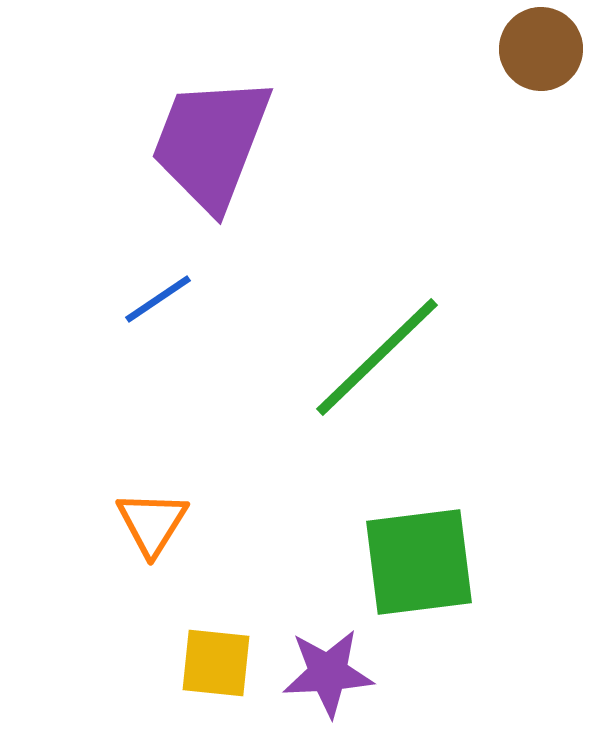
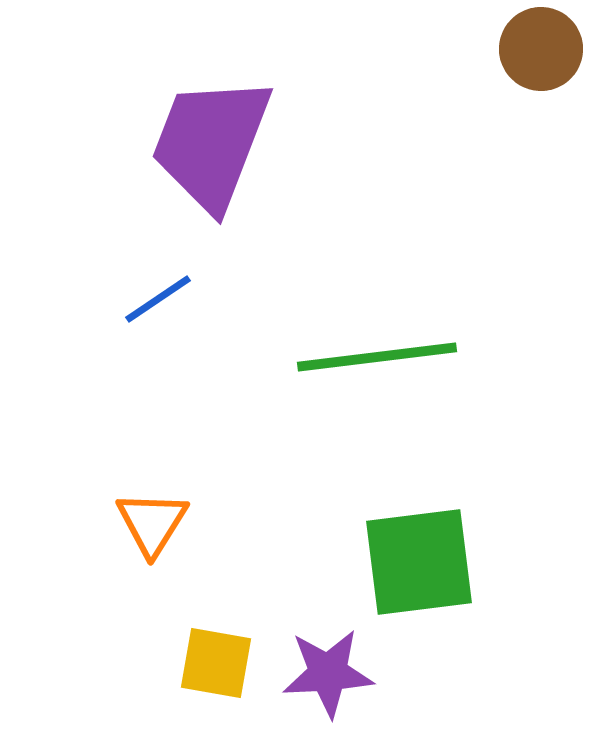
green line: rotated 37 degrees clockwise
yellow square: rotated 4 degrees clockwise
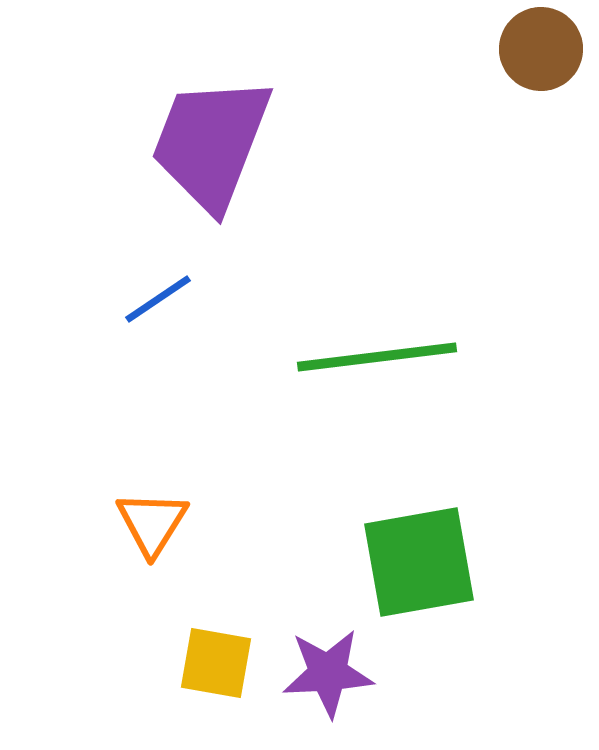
green square: rotated 3 degrees counterclockwise
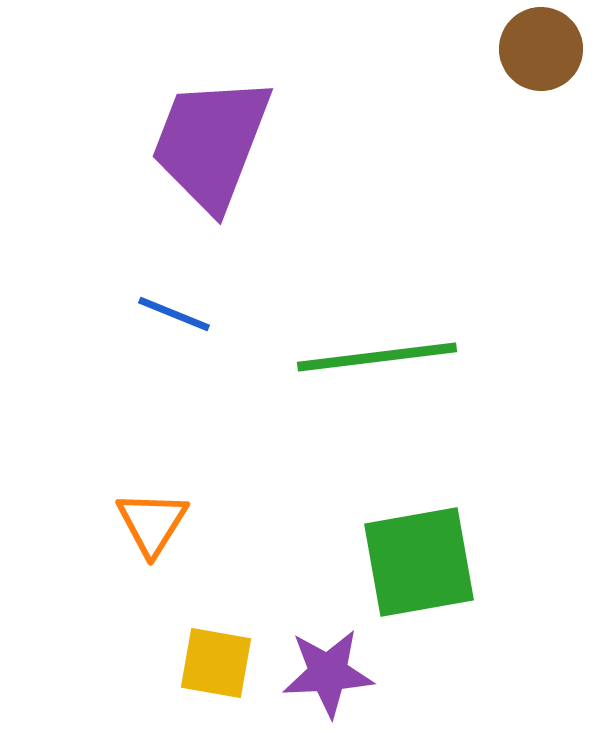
blue line: moved 16 px right, 15 px down; rotated 56 degrees clockwise
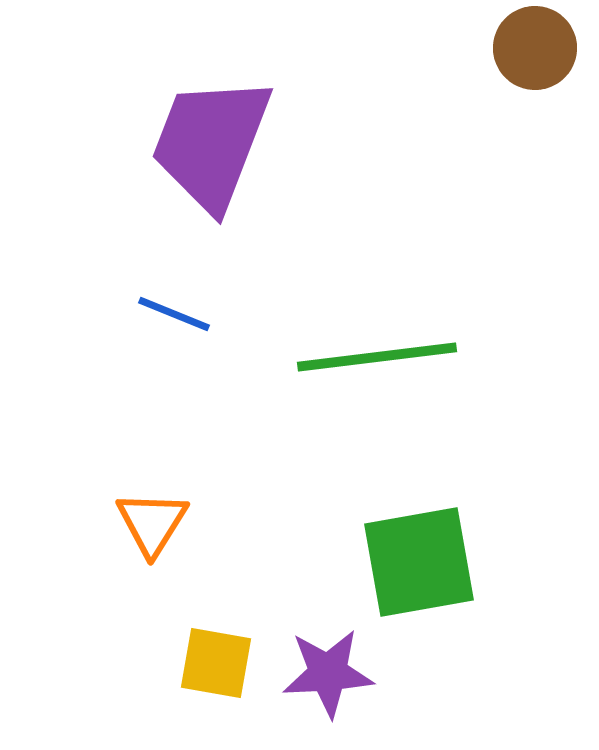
brown circle: moved 6 px left, 1 px up
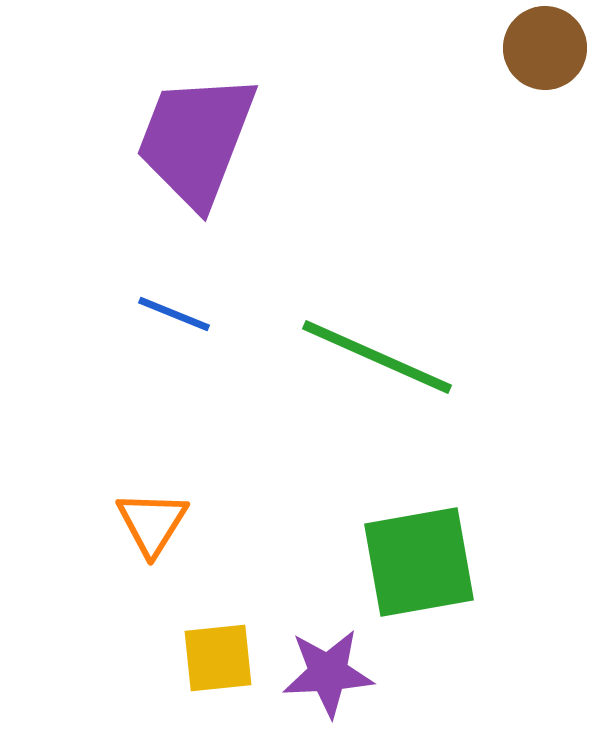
brown circle: moved 10 px right
purple trapezoid: moved 15 px left, 3 px up
green line: rotated 31 degrees clockwise
yellow square: moved 2 px right, 5 px up; rotated 16 degrees counterclockwise
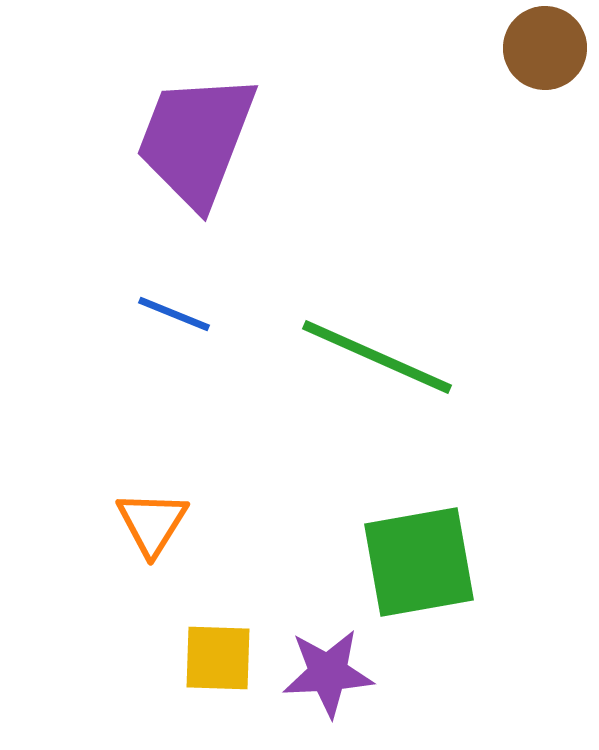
yellow square: rotated 8 degrees clockwise
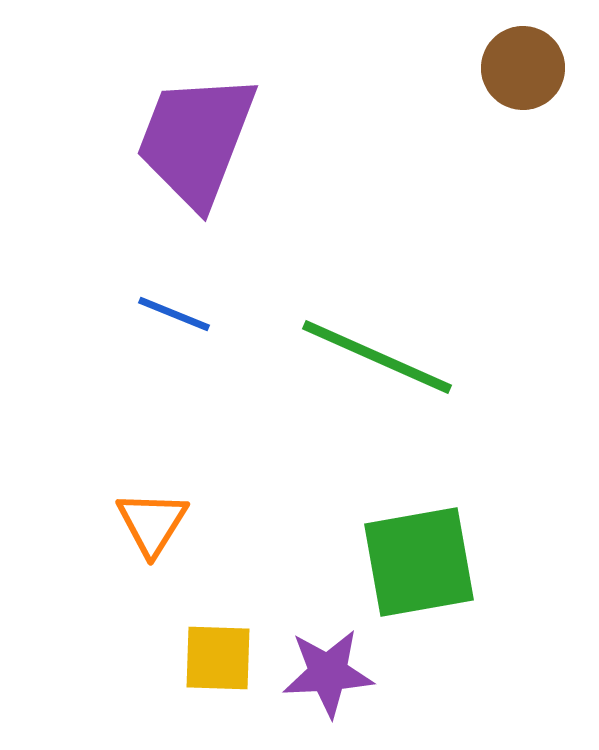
brown circle: moved 22 px left, 20 px down
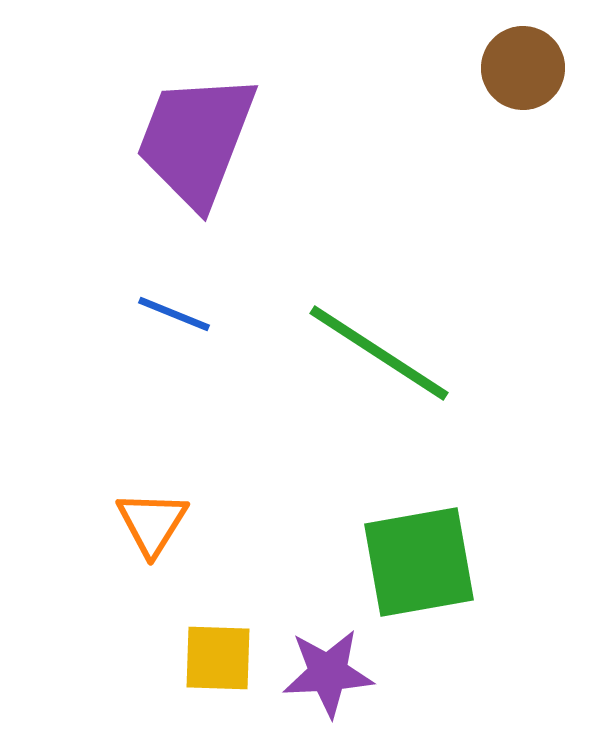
green line: moved 2 px right, 4 px up; rotated 9 degrees clockwise
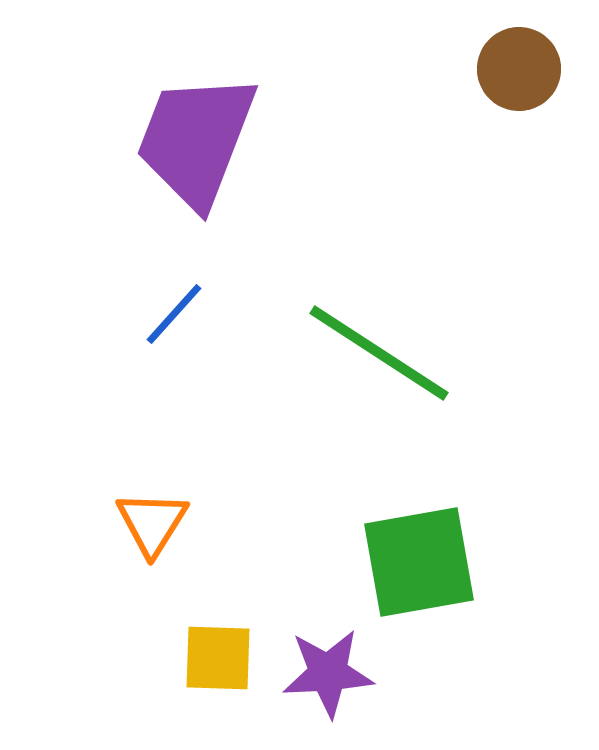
brown circle: moved 4 px left, 1 px down
blue line: rotated 70 degrees counterclockwise
